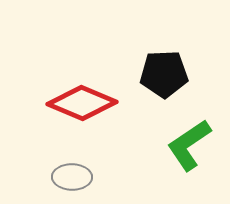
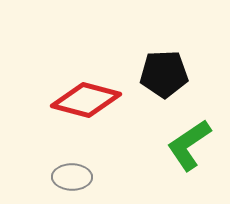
red diamond: moved 4 px right, 3 px up; rotated 8 degrees counterclockwise
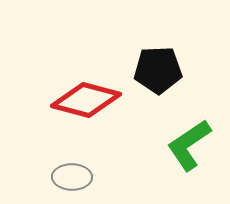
black pentagon: moved 6 px left, 4 px up
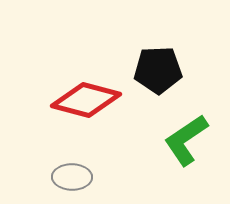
green L-shape: moved 3 px left, 5 px up
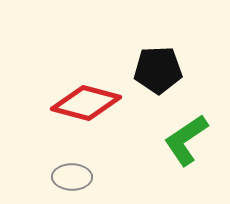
red diamond: moved 3 px down
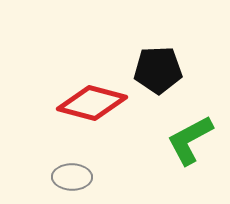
red diamond: moved 6 px right
green L-shape: moved 4 px right; rotated 6 degrees clockwise
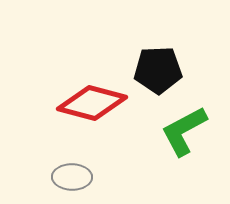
green L-shape: moved 6 px left, 9 px up
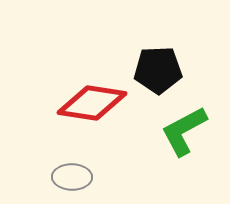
red diamond: rotated 6 degrees counterclockwise
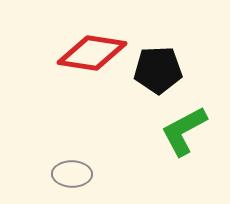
red diamond: moved 50 px up
gray ellipse: moved 3 px up
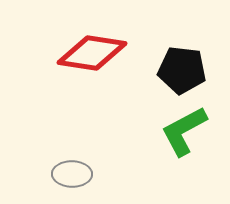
black pentagon: moved 24 px right; rotated 9 degrees clockwise
